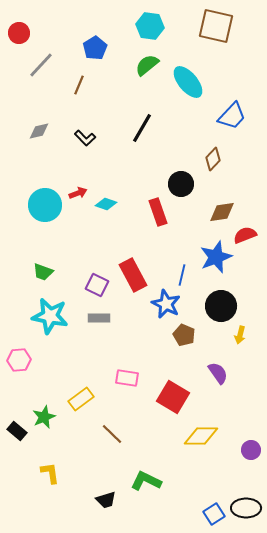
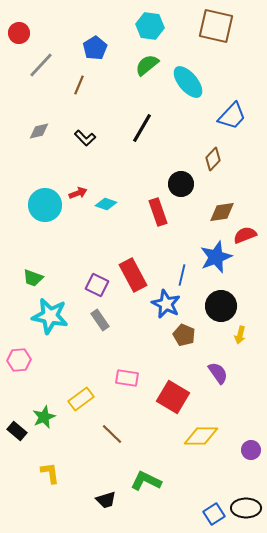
green trapezoid at (43, 272): moved 10 px left, 6 px down
gray rectangle at (99, 318): moved 1 px right, 2 px down; rotated 55 degrees clockwise
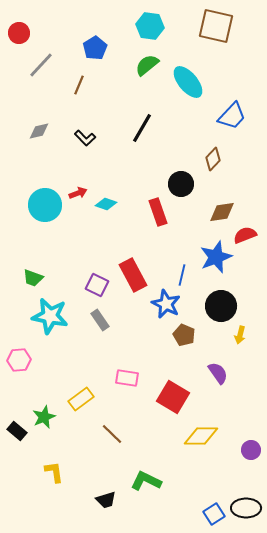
yellow L-shape at (50, 473): moved 4 px right, 1 px up
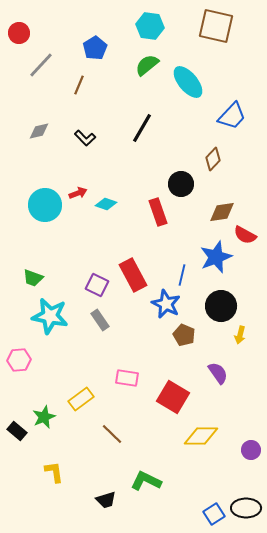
red semicircle at (245, 235): rotated 130 degrees counterclockwise
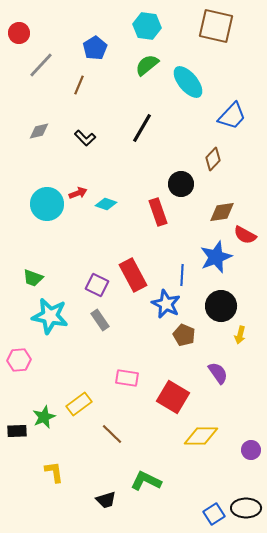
cyan hexagon at (150, 26): moved 3 px left
cyan circle at (45, 205): moved 2 px right, 1 px up
blue line at (182, 275): rotated 10 degrees counterclockwise
yellow rectangle at (81, 399): moved 2 px left, 5 px down
black rectangle at (17, 431): rotated 42 degrees counterclockwise
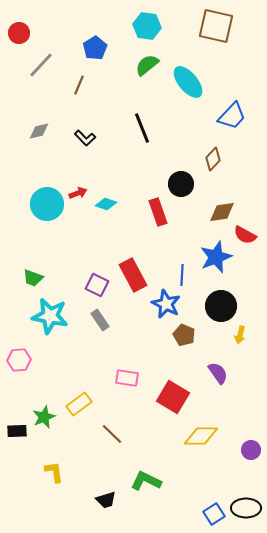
black line at (142, 128): rotated 52 degrees counterclockwise
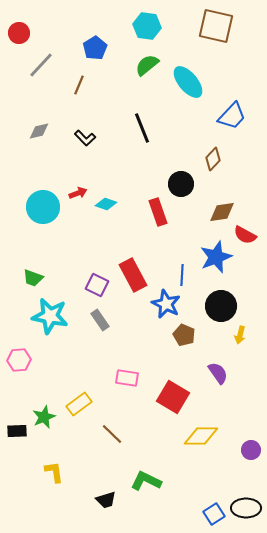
cyan circle at (47, 204): moved 4 px left, 3 px down
